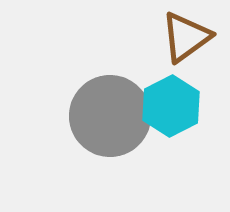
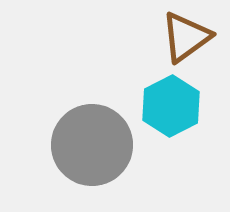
gray circle: moved 18 px left, 29 px down
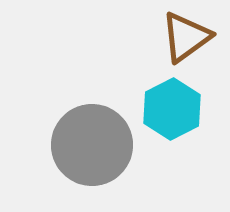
cyan hexagon: moved 1 px right, 3 px down
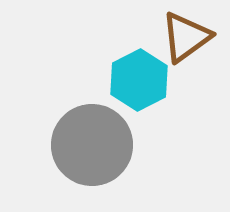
cyan hexagon: moved 33 px left, 29 px up
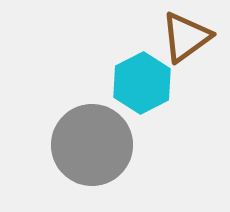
cyan hexagon: moved 3 px right, 3 px down
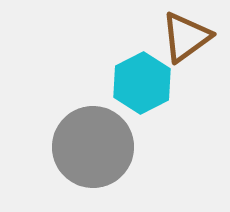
gray circle: moved 1 px right, 2 px down
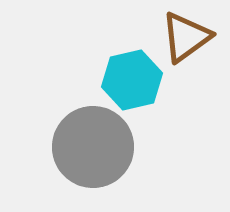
cyan hexagon: moved 10 px left, 3 px up; rotated 14 degrees clockwise
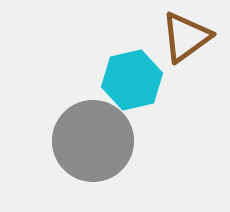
gray circle: moved 6 px up
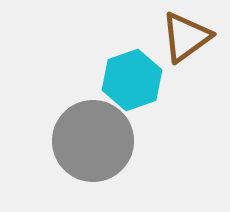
cyan hexagon: rotated 6 degrees counterclockwise
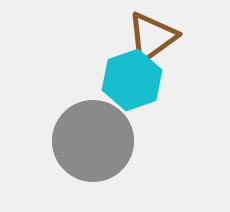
brown triangle: moved 34 px left
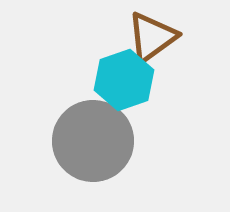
cyan hexagon: moved 8 px left
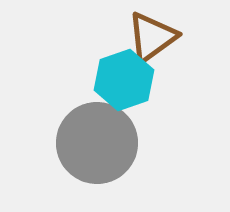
gray circle: moved 4 px right, 2 px down
